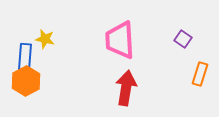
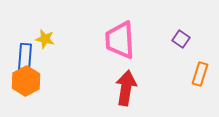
purple square: moved 2 px left
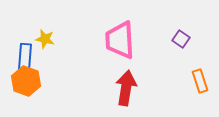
orange rectangle: moved 7 px down; rotated 35 degrees counterclockwise
orange hexagon: rotated 12 degrees counterclockwise
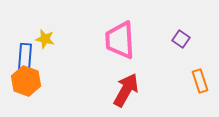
red arrow: moved 2 px down; rotated 20 degrees clockwise
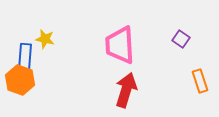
pink trapezoid: moved 5 px down
orange hexagon: moved 6 px left, 1 px up
red arrow: rotated 12 degrees counterclockwise
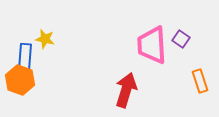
pink trapezoid: moved 32 px right
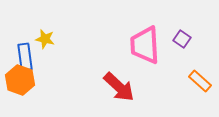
purple square: moved 1 px right
pink trapezoid: moved 7 px left
blue rectangle: rotated 12 degrees counterclockwise
orange rectangle: rotated 30 degrees counterclockwise
red arrow: moved 7 px left, 3 px up; rotated 116 degrees clockwise
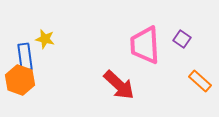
red arrow: moved 2 px up
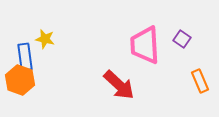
orange rectangle: rotated 25 degrees clockwise
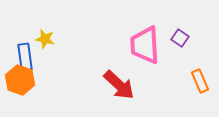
purple square: moved 2 px left, 1 px up
